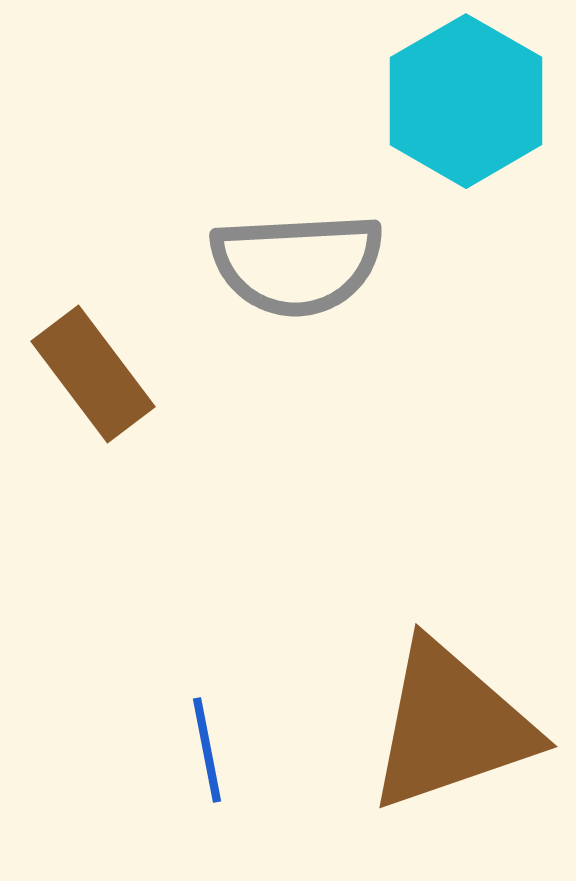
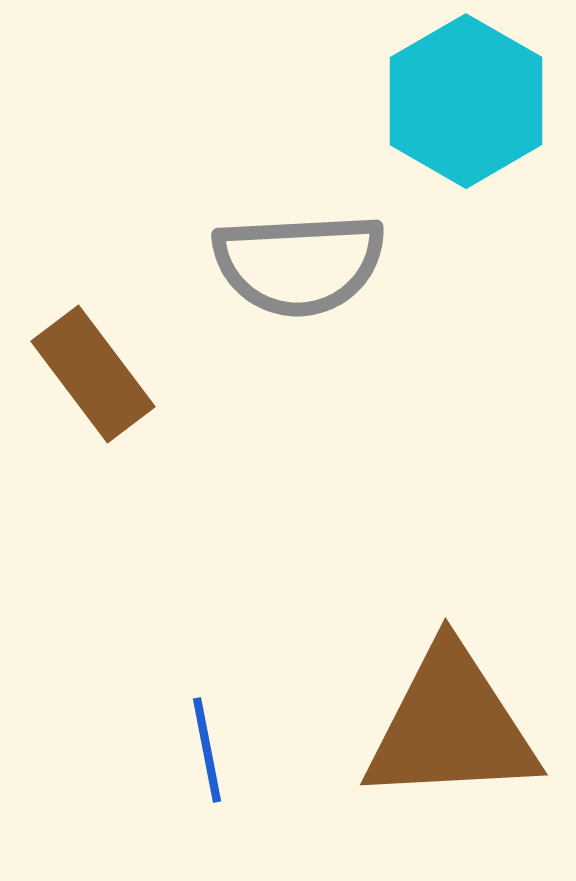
gray semicircle: moved 2 px right
brown triangle: rotated 16 degrees clockwise
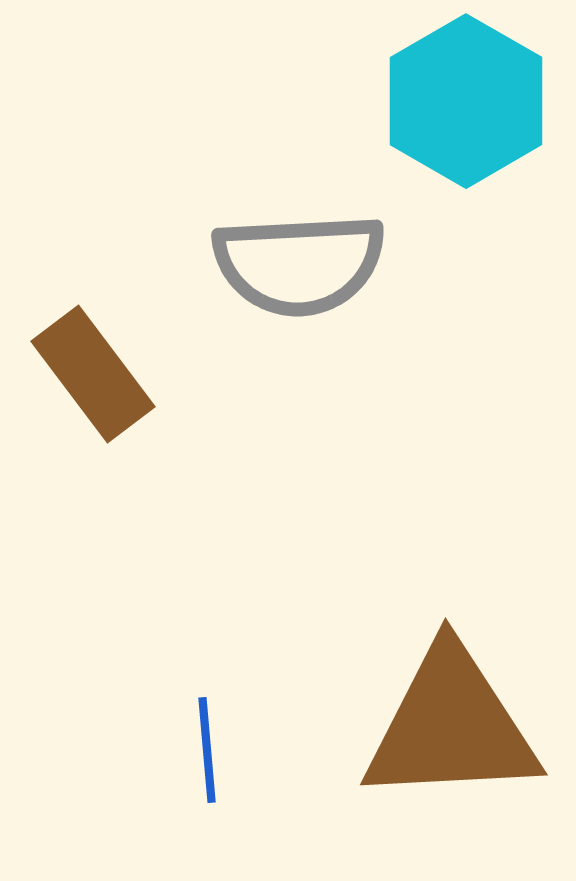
blue line: rotated 6 degrees clockwise
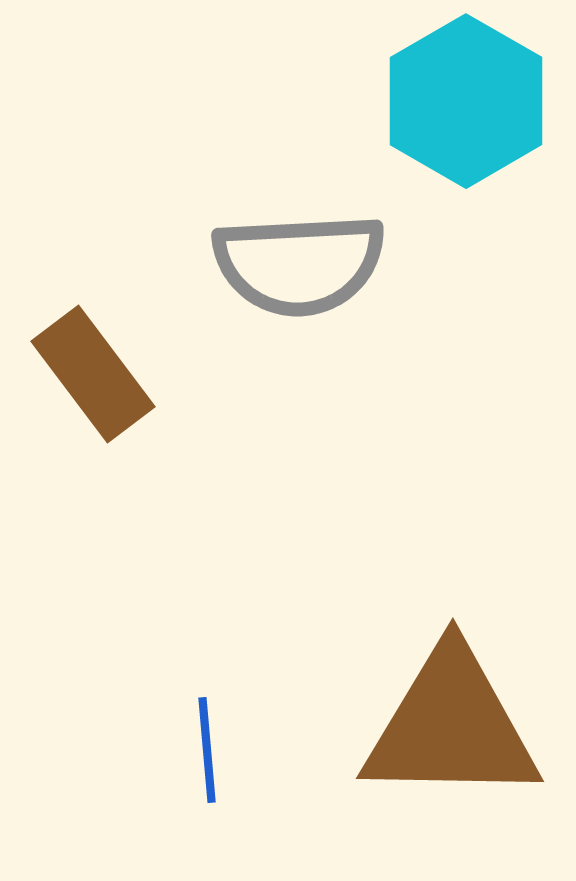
brown triangle: rotated 4 degrees clockwise
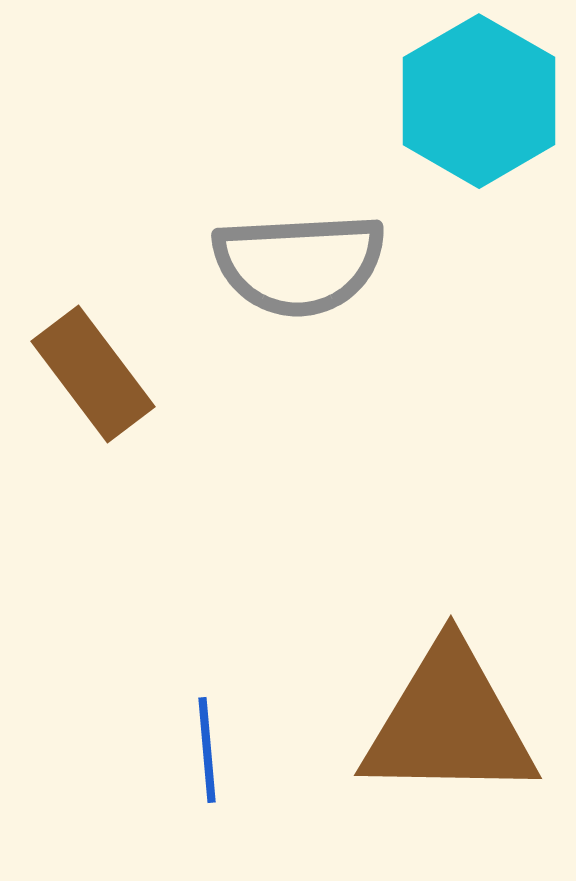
cyan hexagon: moved 13 px right
brown triangle: moved 2 px left, 3 px up
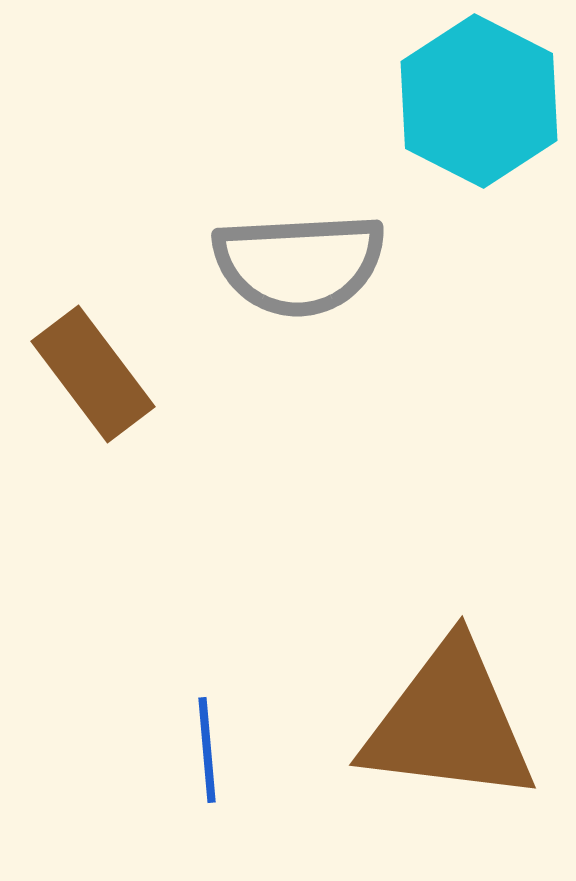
cyan hexagon: rotated 3 degrees counterclockwise
brown triangle: rotated 6 degrees clockwise
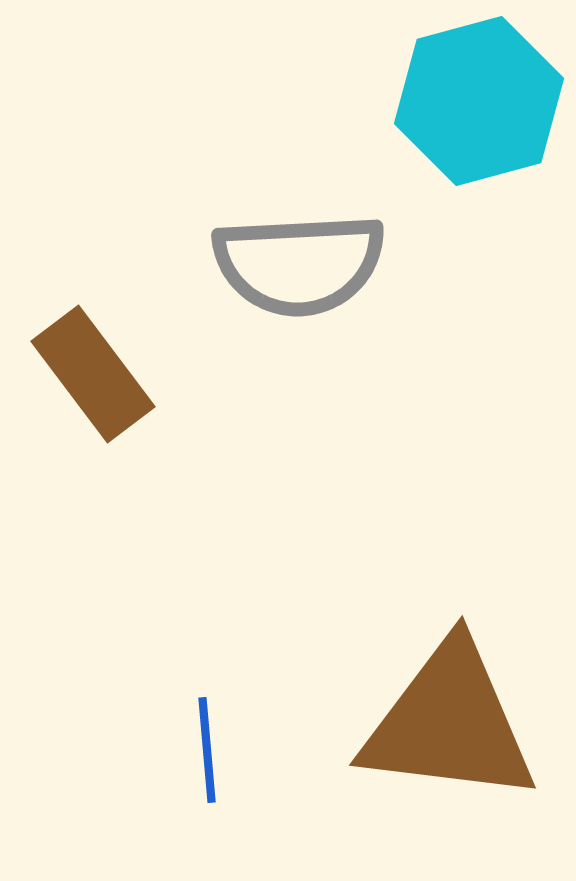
cyan hexagon: rotated 18 degrees clockwise
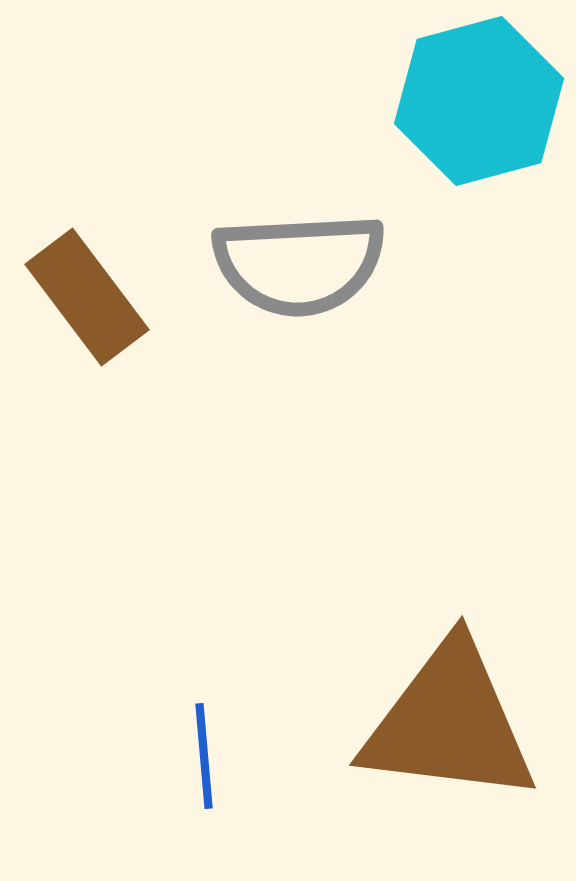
brown rectangle: moved 6 px left, 77 px up
blue line: moved 3 px left, 6 px down
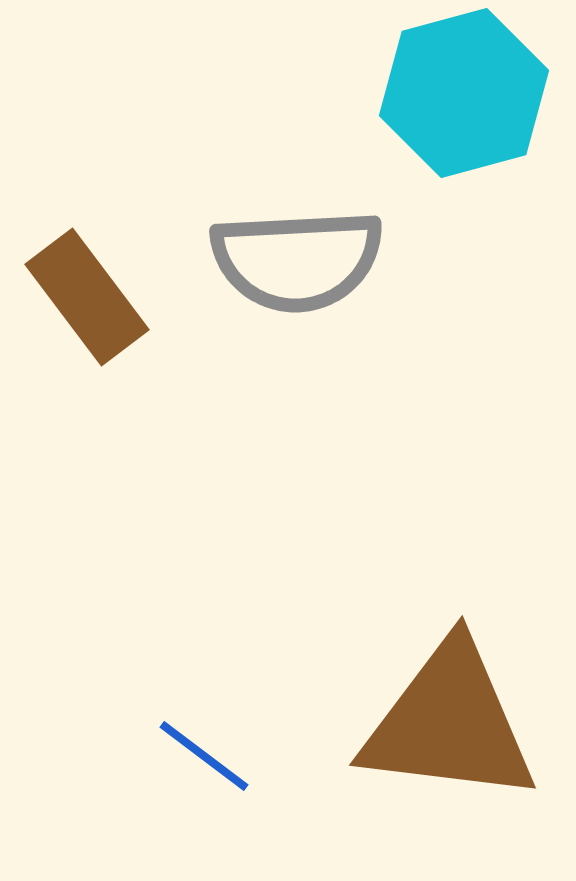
cyan hexagon: moved 15 px left, 8 px up
gray semicircle: moved 2 px left, 4 px up
blue line: rotated 48 degrees counterclockwise
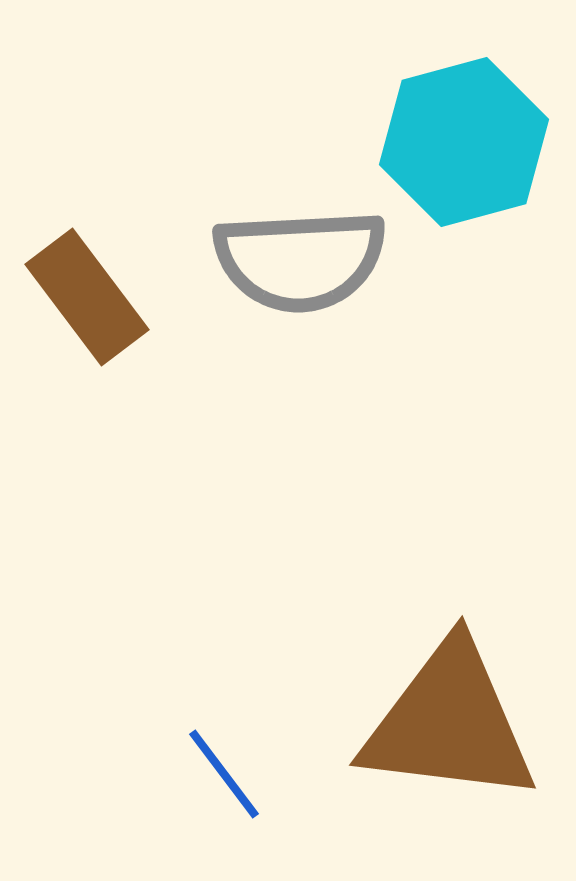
cyan hexagon: moved 49 px down
gray semicircle: moved 3 px right
blue line: moved 20 px right, 18 px down; rotated 16 degrees clockwise
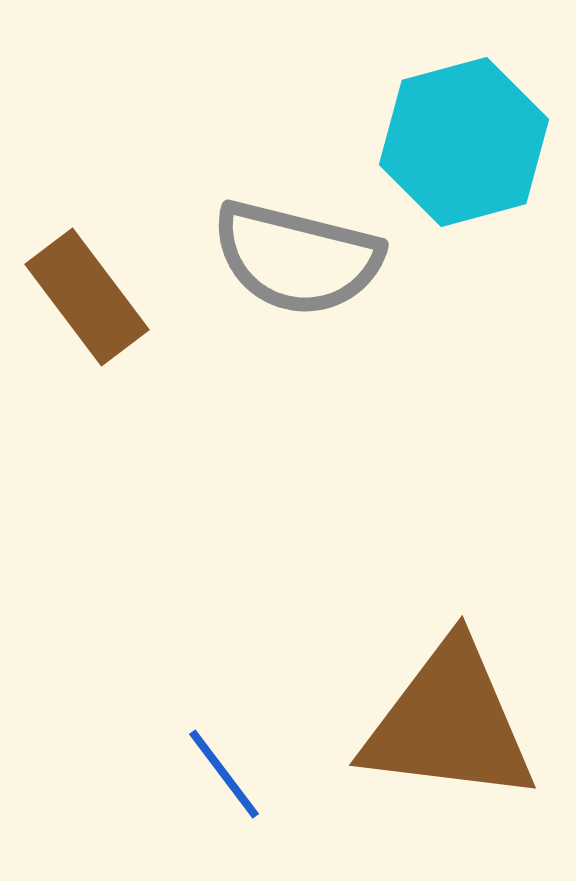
gray semicircle: moved 3 px left, 2 px up; rotated 17 degrees clockwise
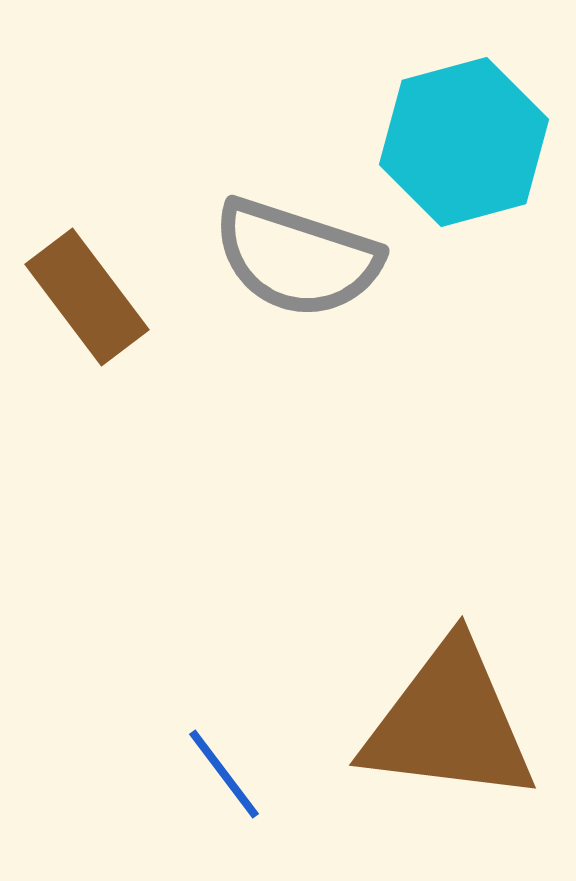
gray semicircle: rotated 4 degrees clockwise
